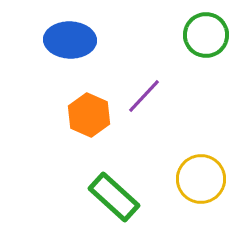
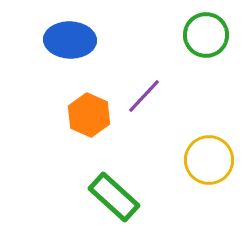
yellow circle: moved 8 px right, 19 px up
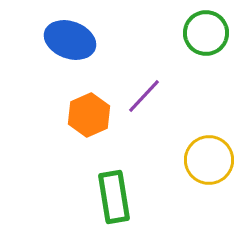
green circle: moved 2 px up
blue ellipse: rotated 18 degrees clockwise
orange hexagon: rotated 12 degrees clockwise
green rectangle: rotated 39 degrees clockwise
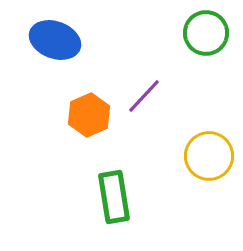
blue ellipse: moved 15 px left
yellow circle: moved 4 px up
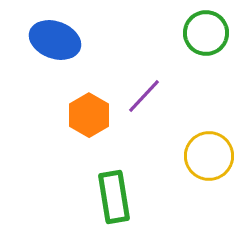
orange hexagon: rotated 6 degrees counterclockwise
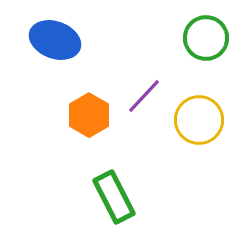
green circle: moved 5 px down
yellow circle: moved 10 px left, 36 px up
green rectangle: rotated 18 degrees counterclockwise
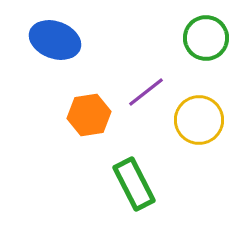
purple line: moved 2 px right, 4 px up; rotated 9 degrees clockwise
orange hexagon: rotated 21 degrees clockwise
green rectangle: moved 20 px right, 13 px up
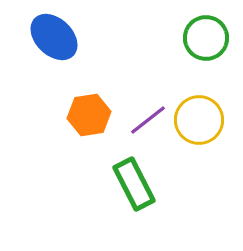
blue ellipse: moved 1 px left, 3 px up; rotated 24 degrees clockwise
purple line: moved 2 px right, 28 px down
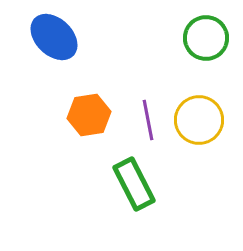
purple line: rotated 63 degrees counterclockwise
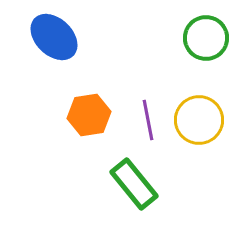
green rectangle: rotated 12 degrees counterclockwise
